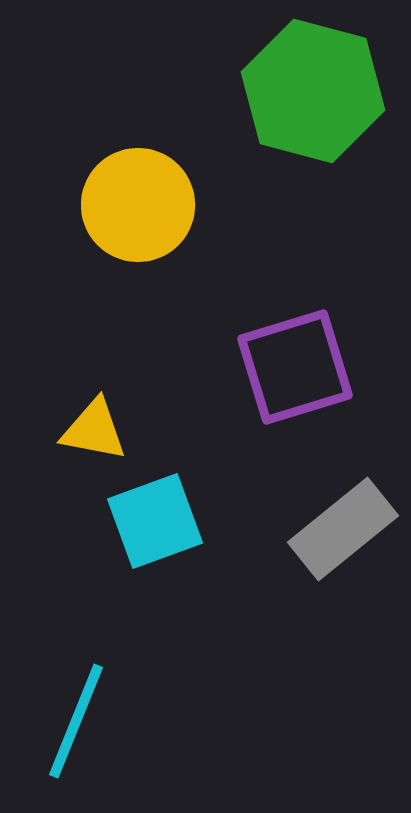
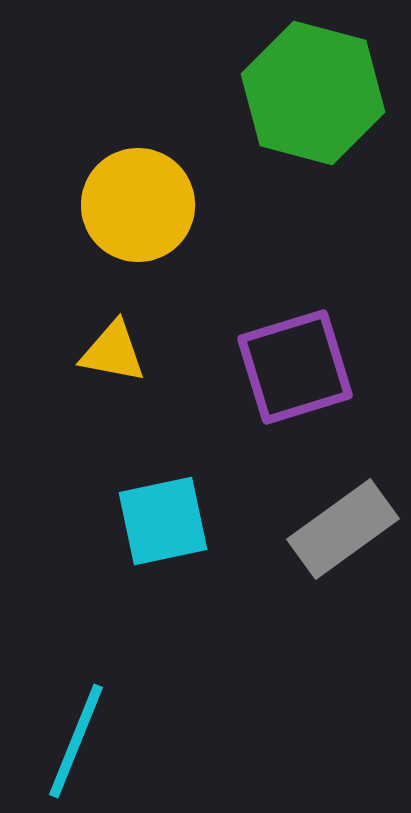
green hexagon: moved 2 px down
yellow triangle: moved 19 px right, 78 px up
cyan square: moved 8 px right; rotated 8 degrees clockwise
gray rectangle: rotated 3 degrees clockwise
cyan line: moved 20 px down
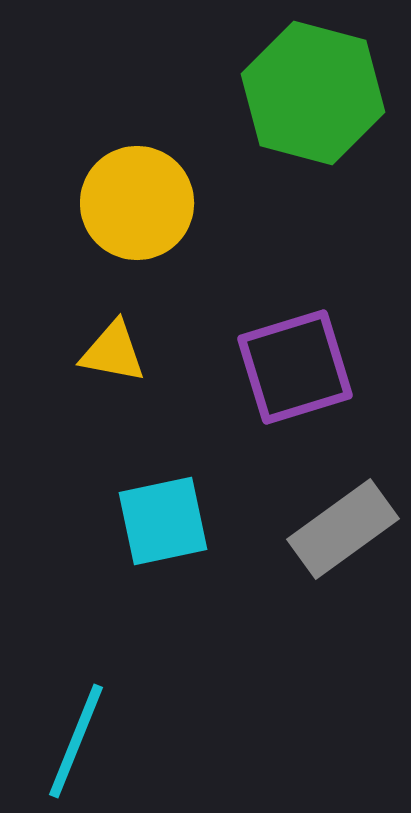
yellow circle: moved 1 px left, 2 px up
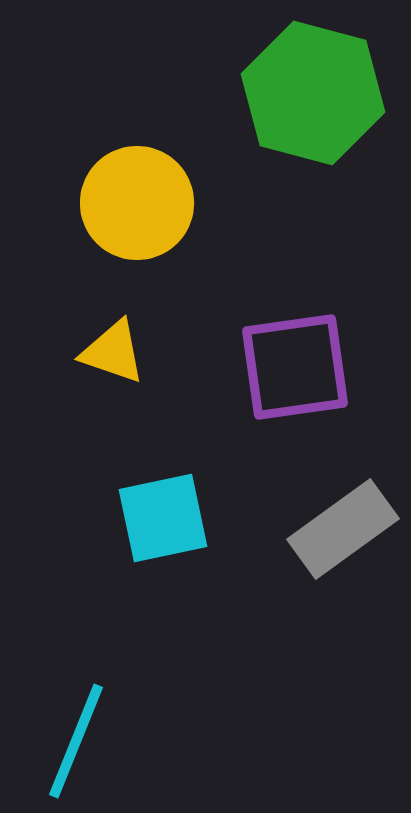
yellow triangle: rotated 8 degrees clockwise
purple square: rotated 9 degrees clockwise
cyan square: moved 3 px up
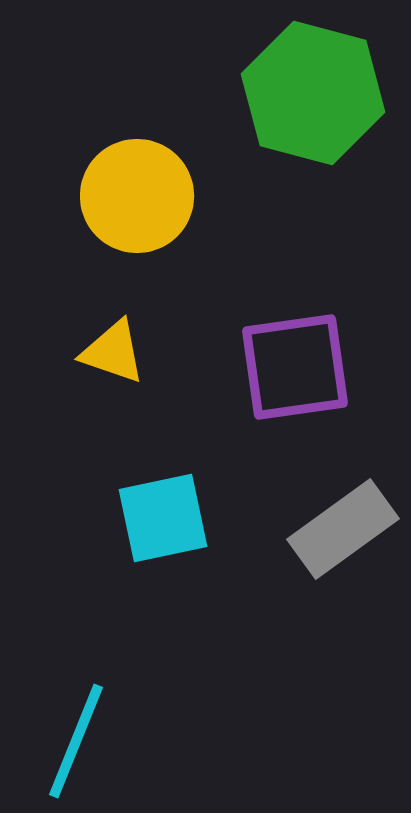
yellow circle: moved 7 px up
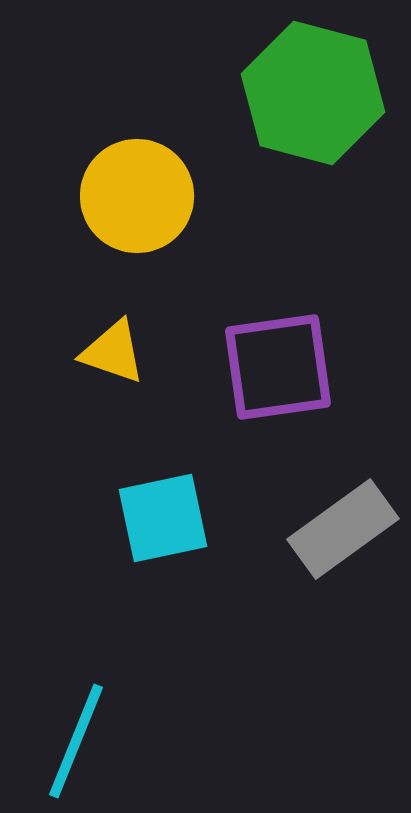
purple square: moved 17 px left
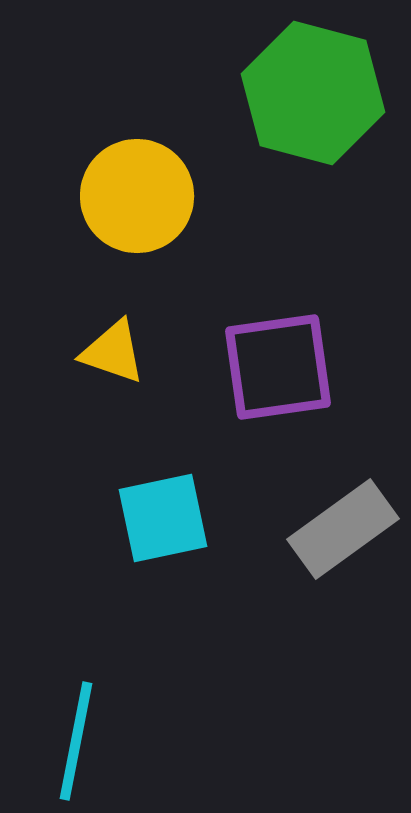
cyan line: rotated 11 degrees counterclockwise
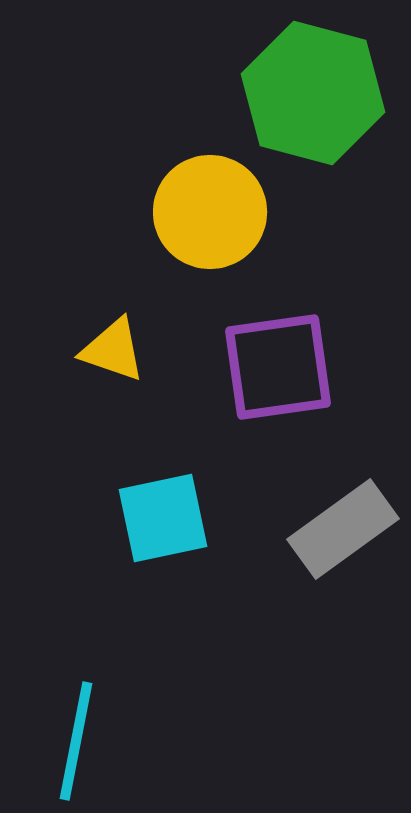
yellow circle: moved 73 px right, 16 px down
yellow triangle: moved 2 px up
